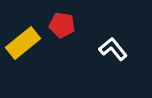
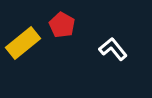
red pentagon: rotated 20 degrees clockwise
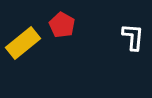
white L-shape: moved 20 px right, 12 px up; rotated 44 degrees clockwise
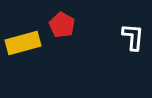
yellow rectangle: rotated 24 degrees clockwise
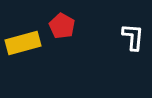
red pentagon: moved 1 px down
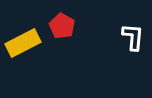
yellow rectangle: rotated 12 degrees counterclockwise
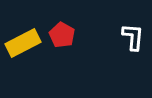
red pentagon: moved 9 px down
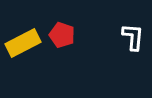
red pentagon: rotated 10 degrees counterclockwise
